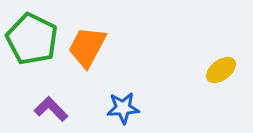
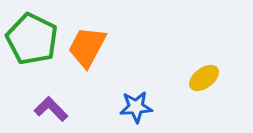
yellow ellipse: moved 17 px left, 8 px down
blue star: moved 13 px right, 1 px up
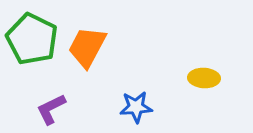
yellow ellipse: rotated 40 degrees clockwise
purple L-shape: rotated 72 degrees counterclockwise
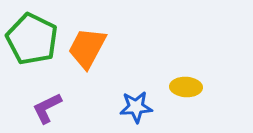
orange trapezoid: moved 1 px down
yellow ellipse: moved 18 px left, 9 px down
purple L-shape: moved 4 px left, 1 px up
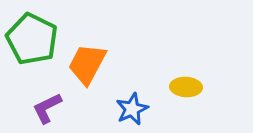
orange trapezoid: moved 16 px down
blue star: moved 4 px left, 2 px down; rotated 20 degrees counterclockwise
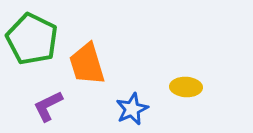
orange trapezoid: rotated 45 degrees counterclockwise
purple L-shape: moved 1 px right, 2 px up
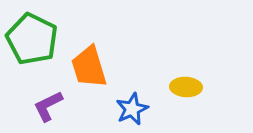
orange trapezoid: moved 2 px right, 3 px down
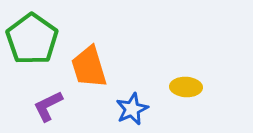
green pentagon: rotated 9 degrees clockwise
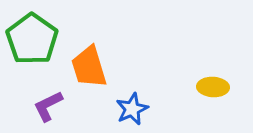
yellow ellipse: moved 27 px right
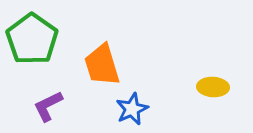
orange trapezoid: moved 13 px right, 2 px up
